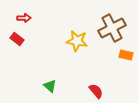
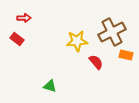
brown cross: moved 4 px down
yellow star: rotated 15 degrees counterclockwise
green triangle: rotated 24 degrees counterclockwise
red semicircle: moved 29 px up
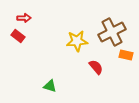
red rectangle: moved 1 px right, 3 px up
red semicircle: moved 5 px down
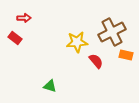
red rectangle: moved 3 px left, 2 px down
yellow star: moved 1 px down
red semicircle: moved 6 px up
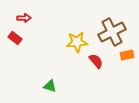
orange rectangle: moved 1 px right; rotated 24 degrees counterclockwise
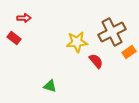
red rectangle: moved 1 px left
orange rectangle: moved 2 px right, 3 px up; rotated 24 degrees counterclockwise
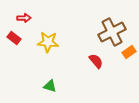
yellow star: moved 29 px left; rotated 10 degrees clockwise
